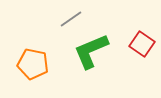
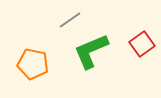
gray line: moved 1 px left, 1 px down
red square: rotated 20 degrees clockwise
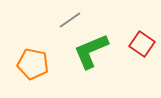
red square: rotated 20 degrees counterclockwise
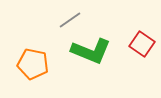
green L-shape: rotated 135 degrees counterclockwise
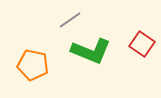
orange pentagon: moved 1 px down
